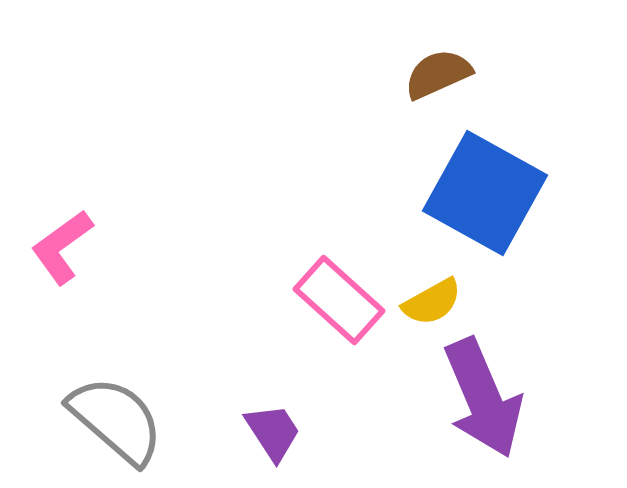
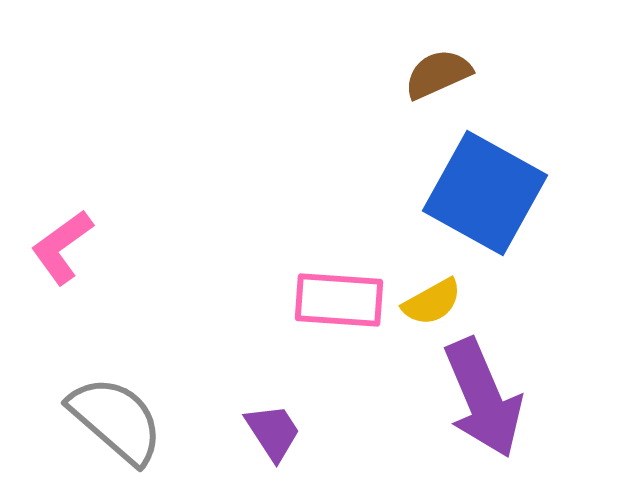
pink rectangle: rotated 38 degrees counterclockwise
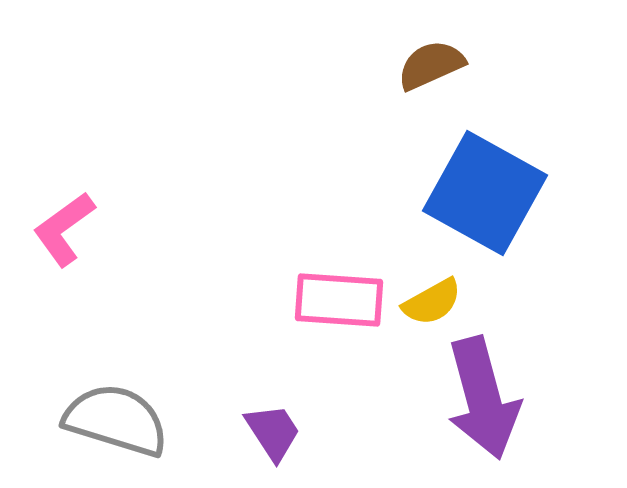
brown semicircle: moved 7 px left, 9 px up
pink L-shape: moved 2 px right, 18 px up
purple arrow: rotated 8 degrees clockwise
gray semicircle: rotated 24 degrees counterclockwise
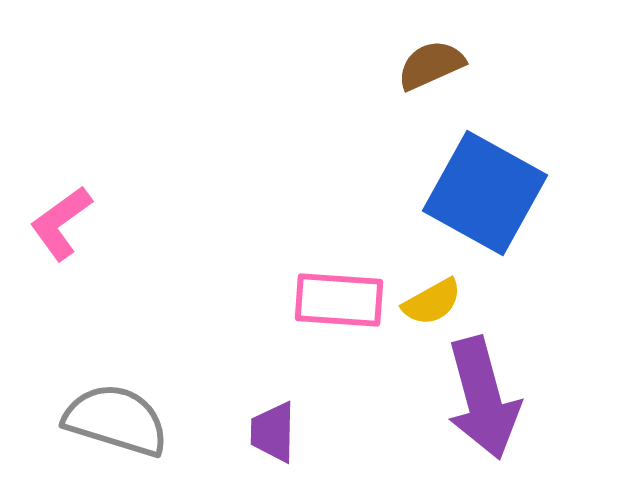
pink L-shape: moved 3 px left, 6 px up
purple trapezoid: rotated 146 degrees counterclockwise
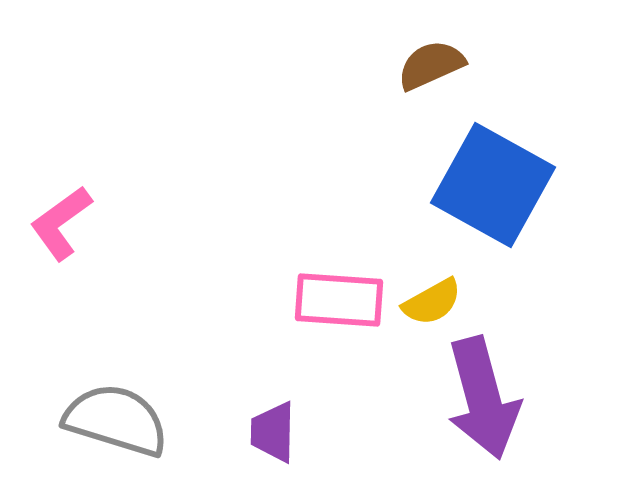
blue square: moved 8 px right, 8 px up
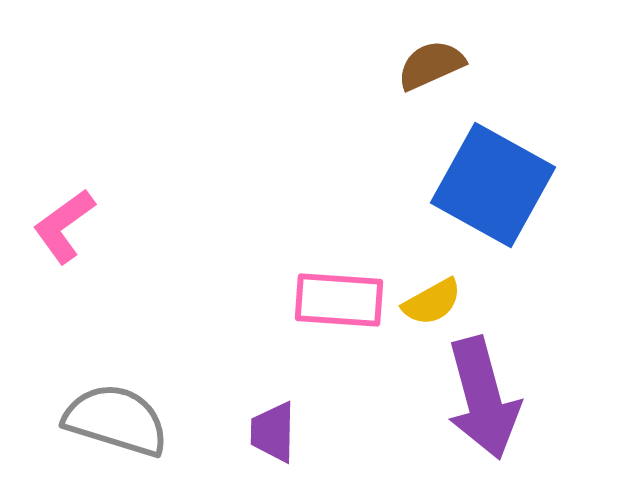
pink L-shape: moved 3 px right, 3 px down
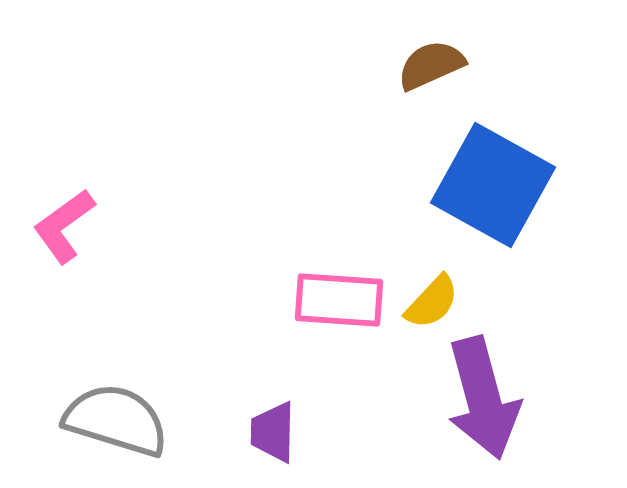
yellow semicircle: rotated 18 degrees counterclockwise
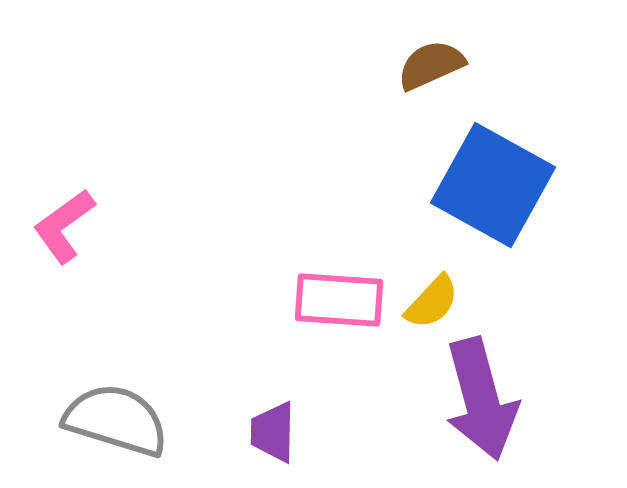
purple arrow: moved 2 px left, 1 px down
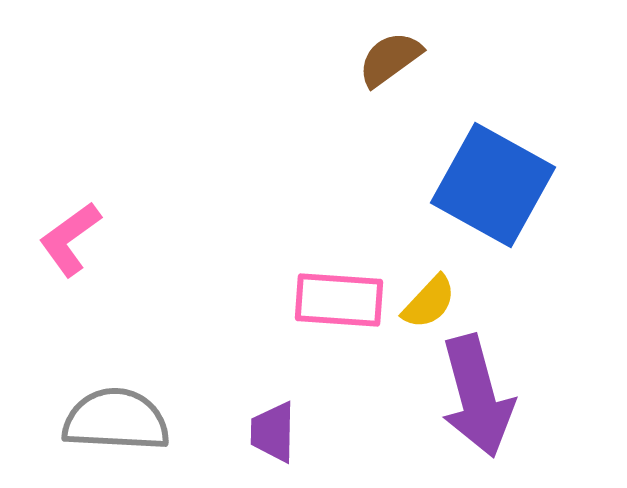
brown semicircle: moved 41 px left, 6 px up; rotated 12 degrees counterclockwise
pink L-shape: moved 6 px right, 13 px down
yellow semicircle: moved 3 px left
purple arrow: moved 4 px left, 3 px up
gray semicircle: rotated 14 degrees counterclockwise
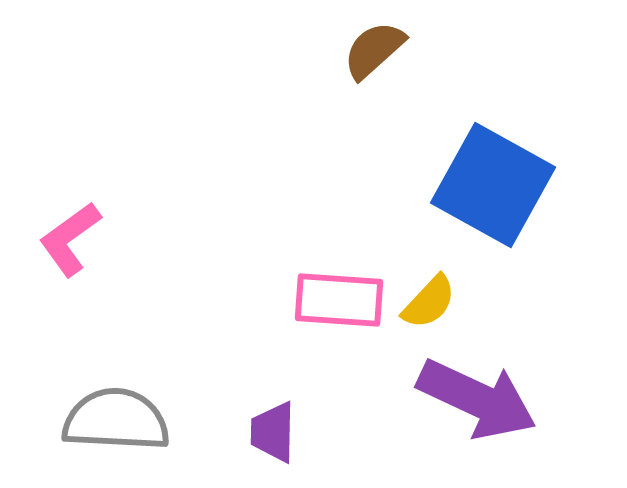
brown semicircle: moved 16 px left, 9 px up; rotated 6 degrees counterclockwise
purple arrow: moved 3 px down; rotated 50 degrees counterclockwise
